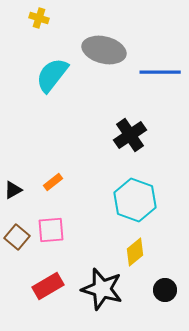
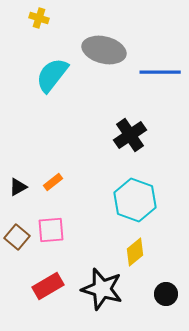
black triangle: moved 5 px right, 3 px up
black circle: moved 1 px right, 4 px down
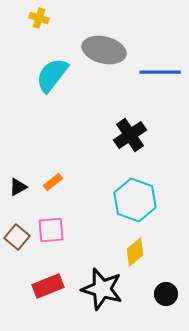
red rectangle: rotated 8 degrees clockwise
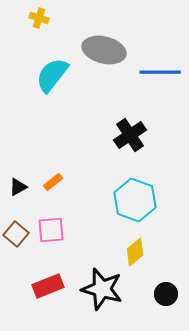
brown square: moved 1 px left, 3 px up
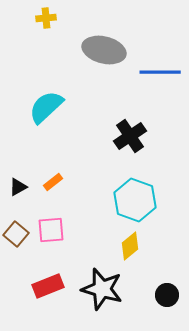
yellow cross: moved 7 px right; rotated 24 degrees counterclockwise
cyan semicircle: moved 6 px left, 32 px down; rotated 9 degrees clockwise
black cross: moved 1 px down
yellow diamond: moved 5 px left, 6 px up
black circle: moved 1 px right, 1 px down
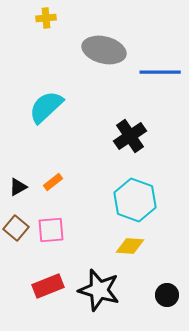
brown square: moved 6 px up
yellow diamond: rotated 44 degrees clockwise
black star: moved 3 px left, 1 px down
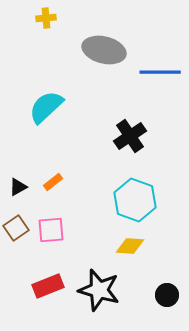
brown square: rotated 15 degrees clockwise
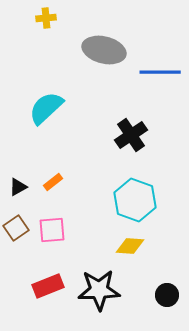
cyan semicircle: moved 1 px down
black cross: moved 1 px right, 1 px up
pink square: moved 1 px right
black star: rotated 18 degrees counterclockwise
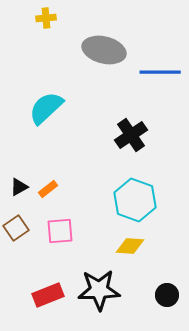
orange rectangle: moved 5 px left, 7 px down
black triangle: moved 1 px right
pink square: moved 8 px right, 1 px down
red rectangle: moved 9 px down
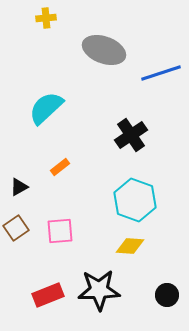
gray ellipse: rotated 6 degrees clockwise
blue line: moved 1 px right, 1 px down; rotated 18 degrees counterclockwise
orange rectangle: moved 12 px right, 22 px up
